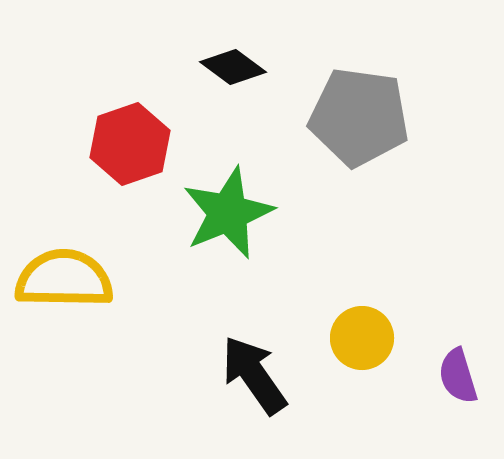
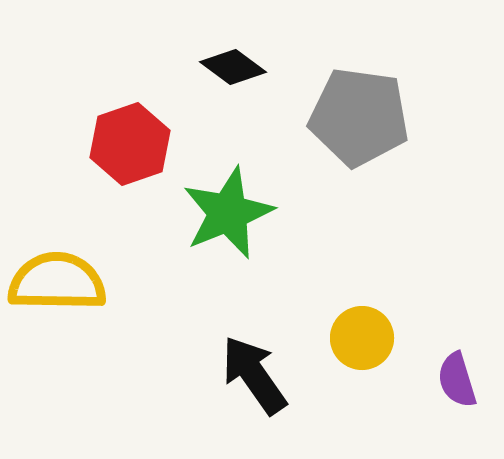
yellow semicircle: moved 7 px left, 3 px down
purple semicircle: moved 1 px left, 4 px down
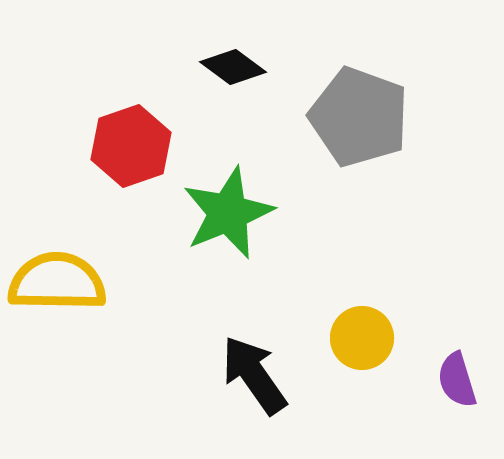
gray pentagon: rotated 12 degrees clockwise
red hexagon: moved 1 px right, 2 px down
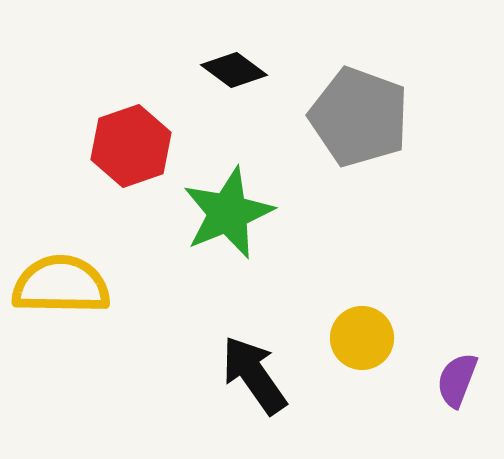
black diamond: moved 1 px right, 3 px down
yellow semicircle: moved 4 px right, 3 px down
purple semicircle: rotated 38 degrees clockwise
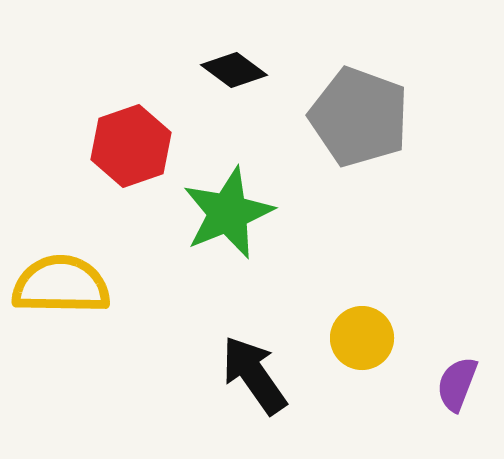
purple semicircle: moved 4 px down
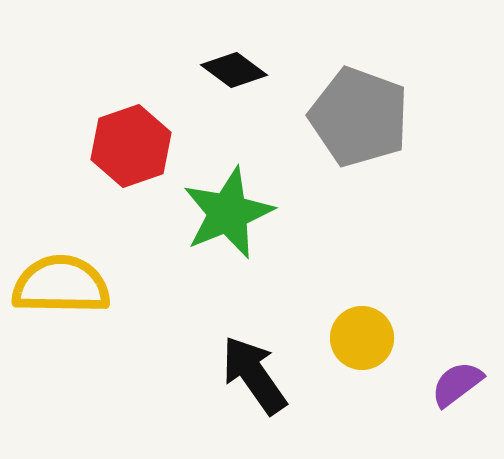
purple semicircle: rotated 32 degrees clockwise
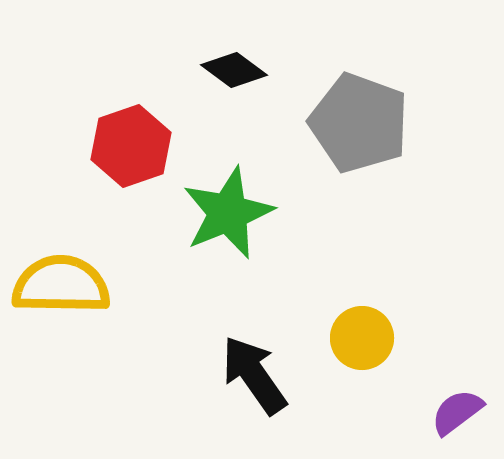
gray pentagon: moved 6 px down
purple semicircle: moved 28 px down
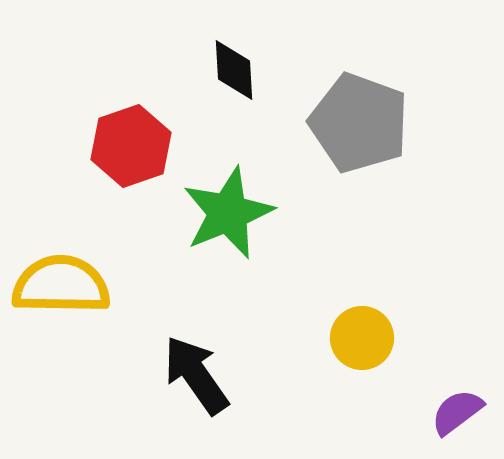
black diamond: rotated 50 degrees clockwise
black arrow: moved 58 px left
